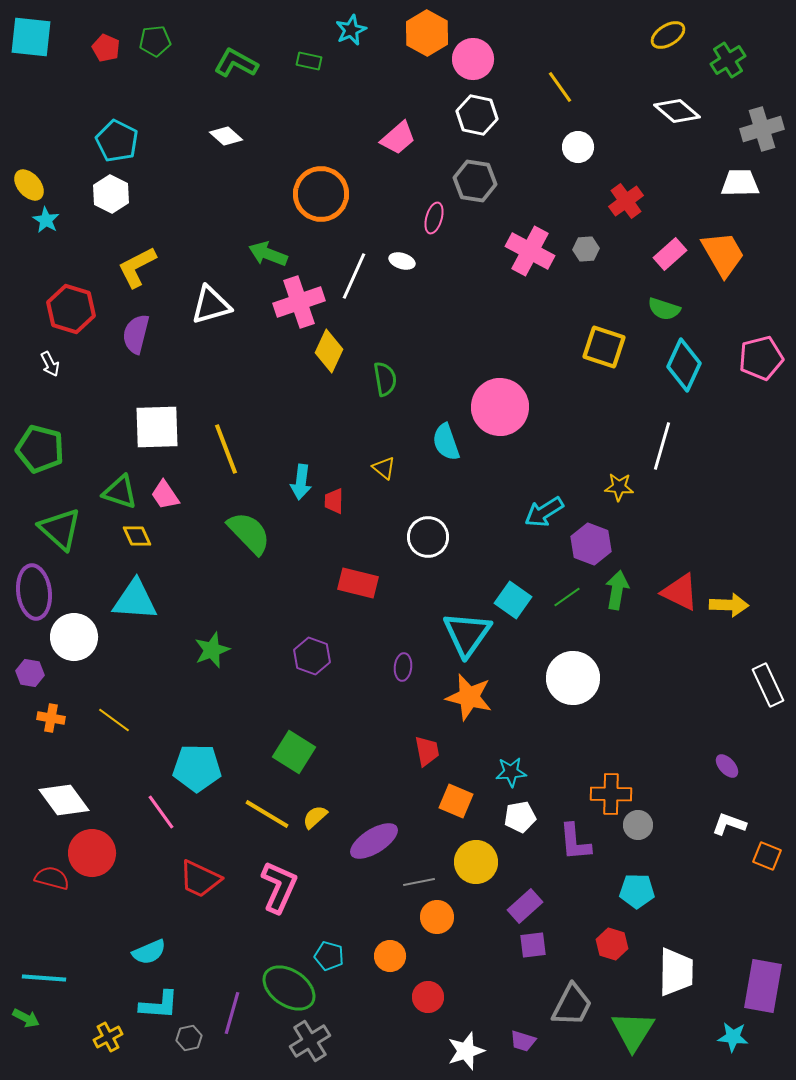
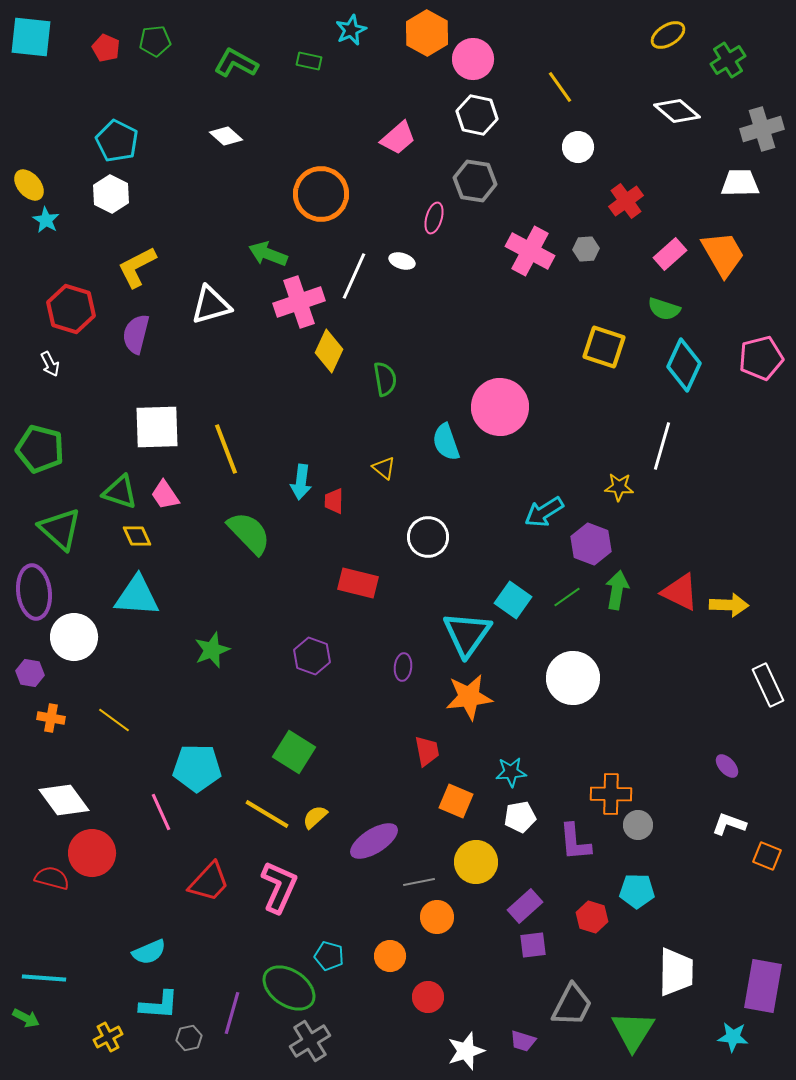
cyan triangle at (135, 600): moved 2 px right, 4 px up
orange star at (469, 697): rotated 21 degrees counterclockwise
pink line at (161, 812): rotated 12 degrees clockwise
red trapezoid at (200, 879): moved 9 px right, 3 px down; rotated 72 degrees counterclockwise
red hexagon at (612, 944): moved 20 px left, 27 px up
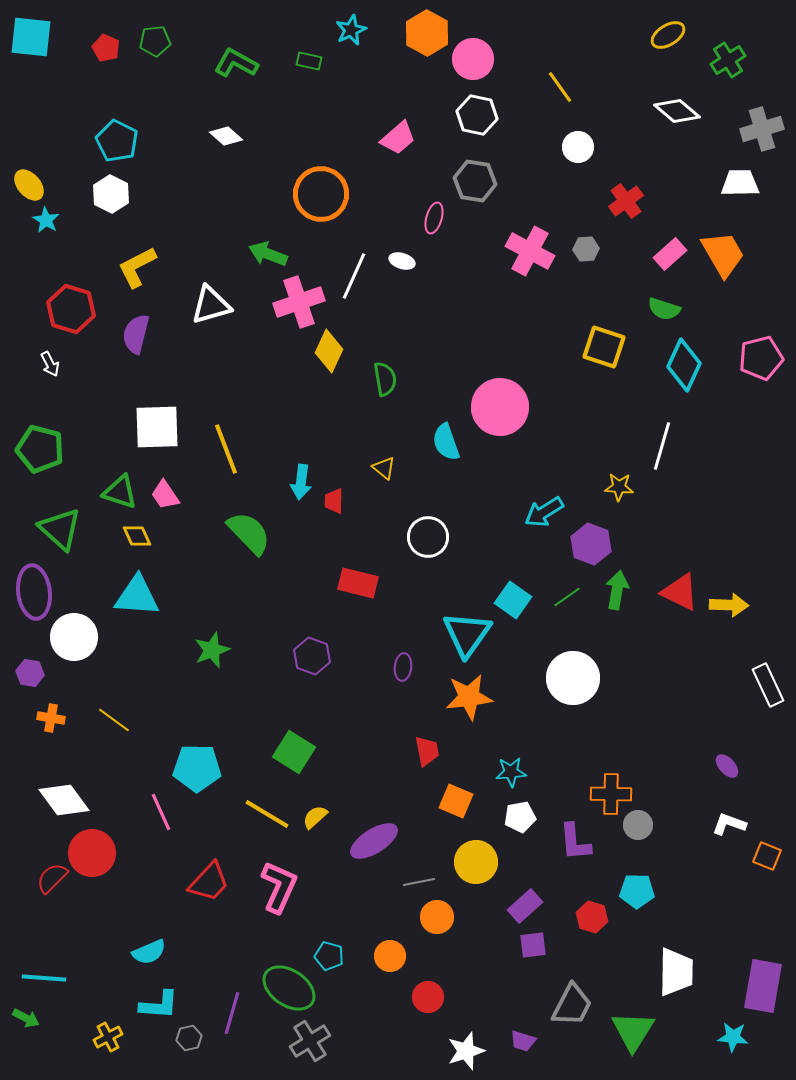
red semicircle at (52, 878): rotated 60 degrees counterclockwise
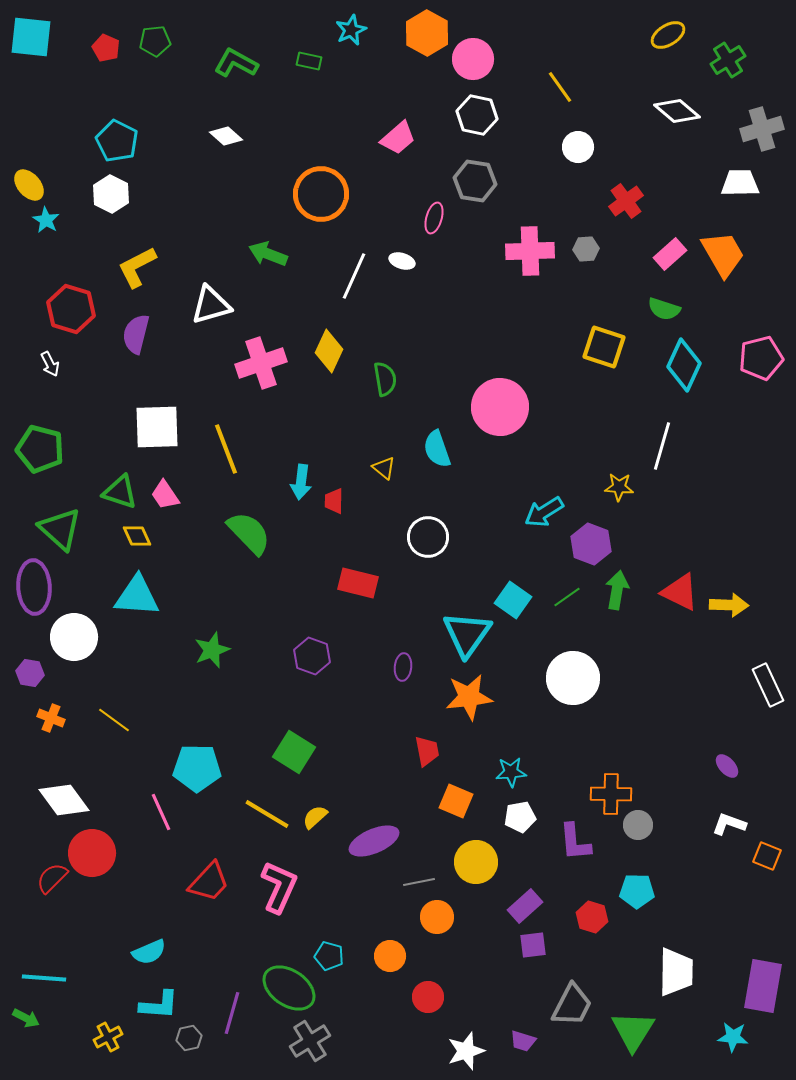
pink cross at (530, 251): rotated 30 degrees counterclockwise
pink cross at (299, 302): moved 38 px left, 61 px down
cyan semicircle at (446, 442): moved 9 px left, 7 px down
purple ellipse at (34, 592): moved 5 px up; rotated 4 degrees clockwise
orange cross at (51, 718): rotated 12 degrees clockwise
purple ellipse at (374, 841): rotated 9 degrees clockwise
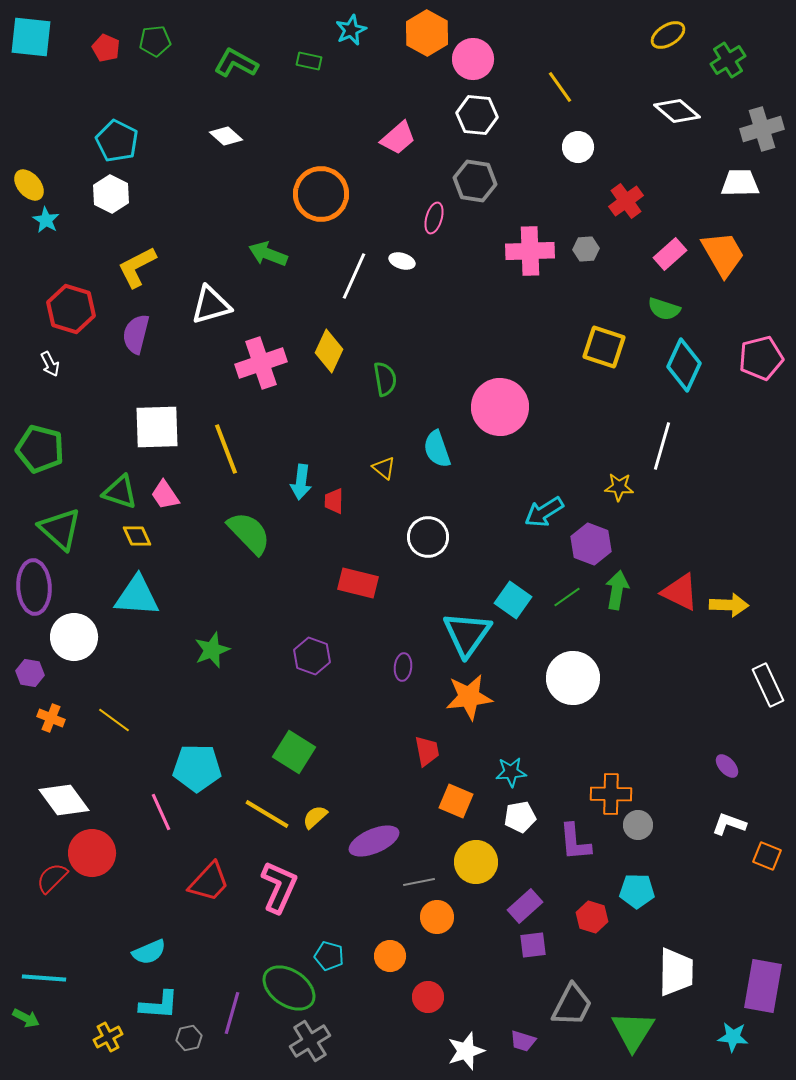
white hexagon at (477, 115): rotated 6 degrees counterclockwise
